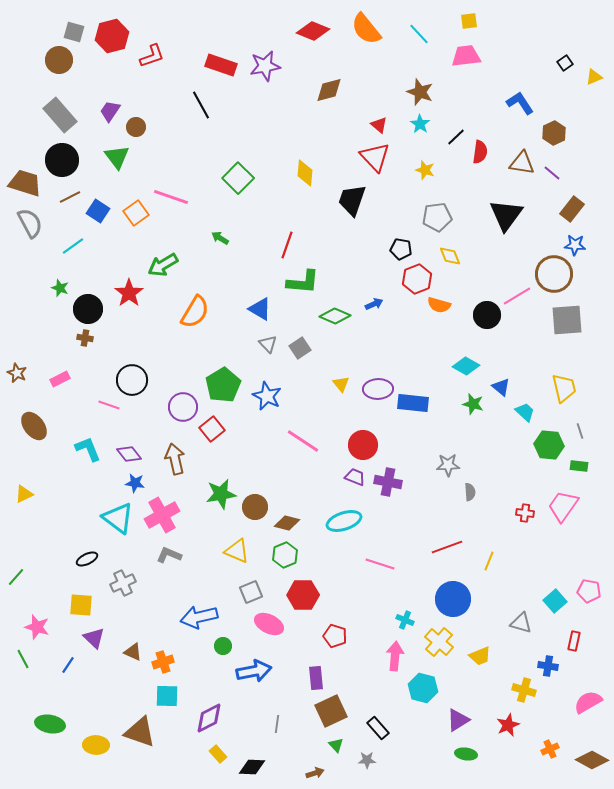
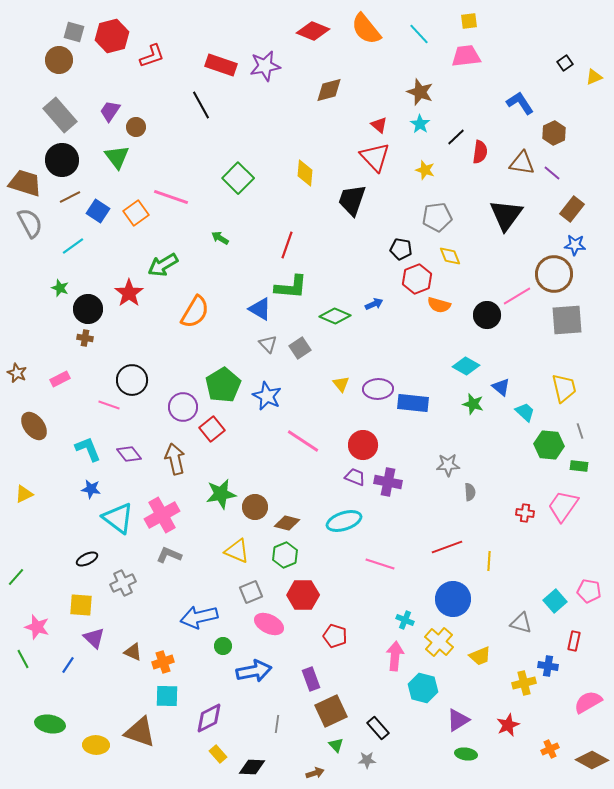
green L-shape at (303, 282): moved 12 px left, 5 px down
blue star at (135, 483): moved 44 px left, 6 px down
yellow line at (489, 561): rotated 18 degrees counterclockwise
purple rectangle at (316, 678): moved 5 px left, 1 px down; rotated 15 degrees counterclockwise
yellow cross at (524, 690): moved 7 px up; rotated 30 degrees counterclockwise
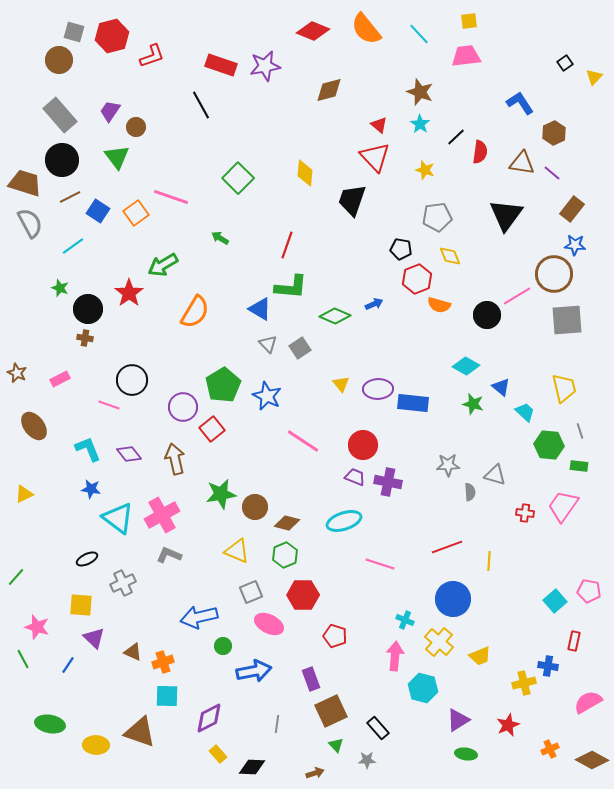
yellow triangle at (594, 77): rotated 24 degrees counterclockwise
gray triangle at (521, 623): moved 26 px left, 148 px up
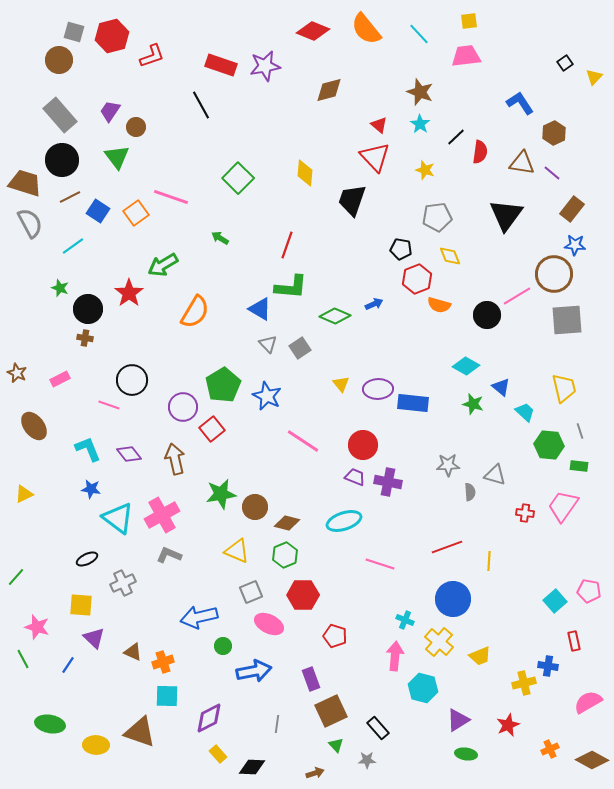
red rectangle at (574, 641): rotated 24 degrees counterclockwise
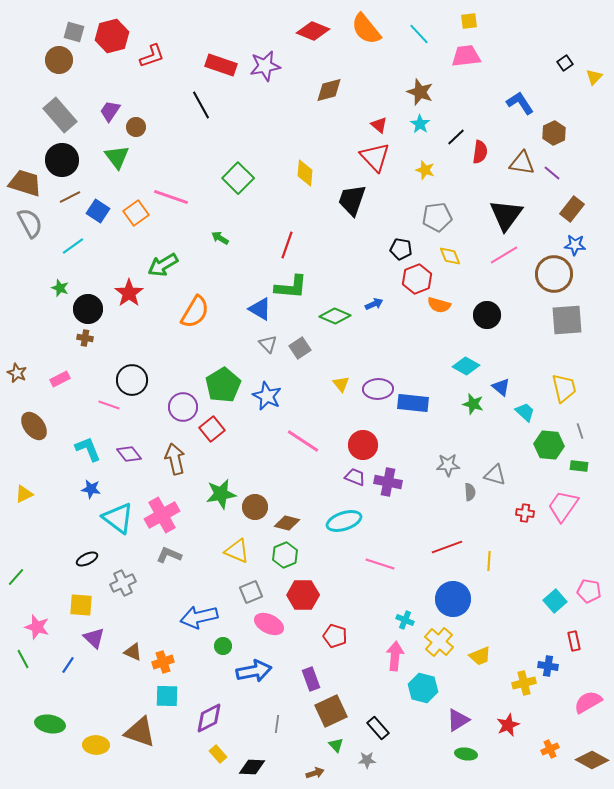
pink line at (517, 296): moved 13 px left, 41 px up
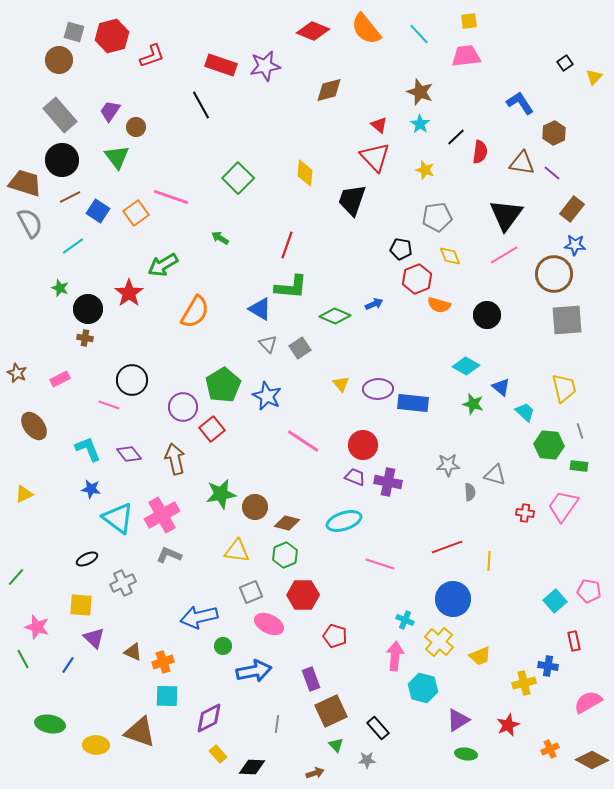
yellow triangle at (237, 551): rotated 16 degrees counterclockwise
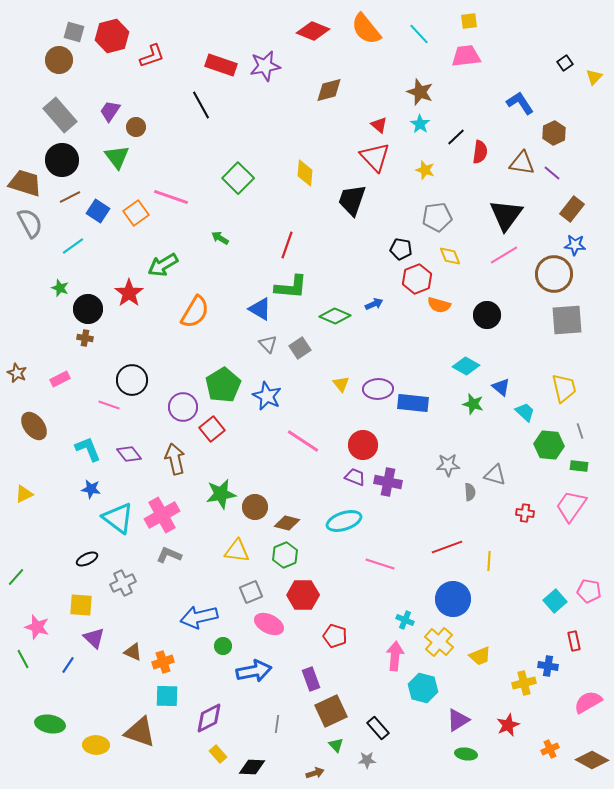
pink trapezoid at (563, 506): moved 8 px right
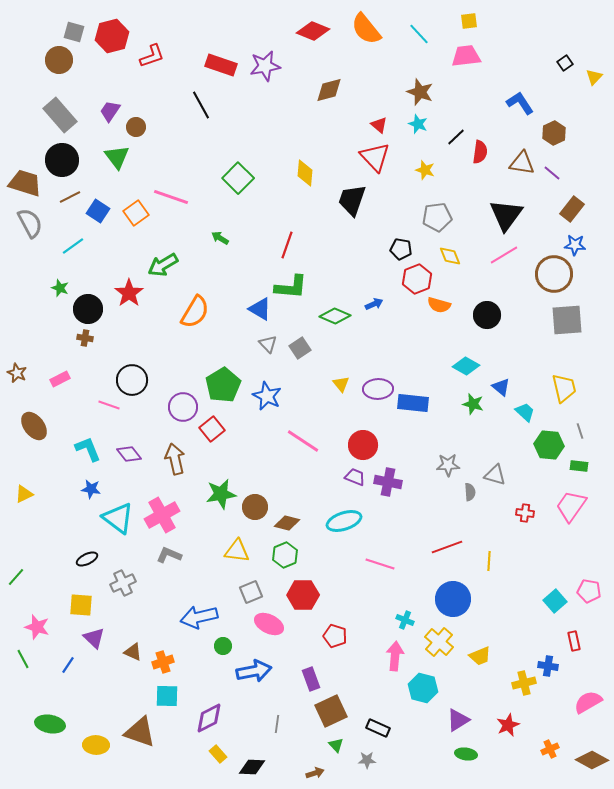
cyan star at (420, 124): moved 2 px left; rotated 12 degrees counterclockwise
black rectangle at (378, 728): rotated 25 degrees counterclockwise
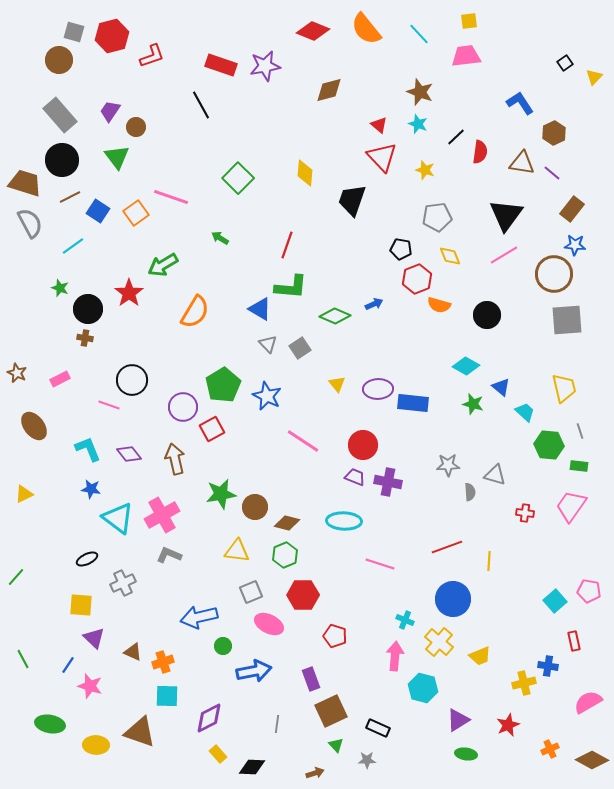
red triangle at (375, 157): moved 7 px right
yellow triangle at (341, 384): moved 4 px left
red square at (212, 429): rotated 10 degrees clockwise
cyan ellipse at (344, 521): rotated 20 degrees clockwise
pink star at (37, 627): moved 53 px right, 59 px down
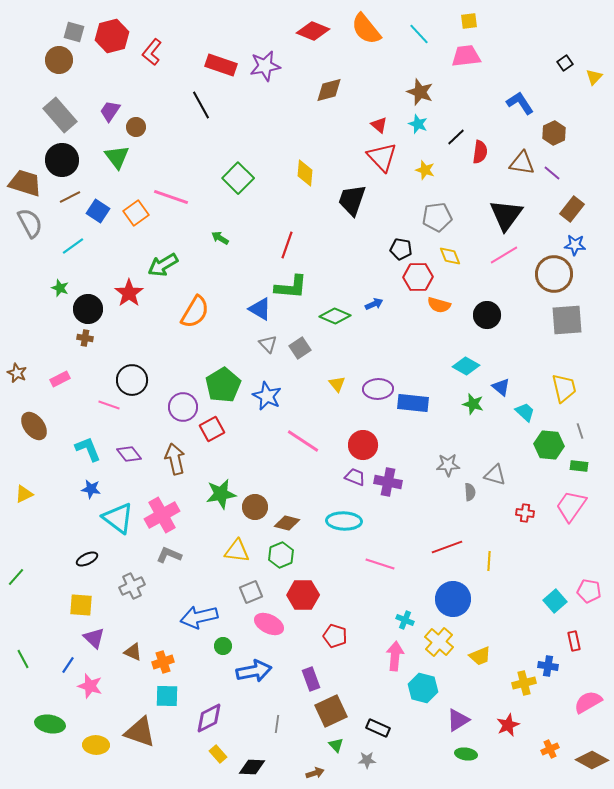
red L-shape at (152, 56): moved 4 px up; rotated 148 degrees clockwise
red hexagon at (417, 279): moved 1 px right, 2 px up; rotated 20 degrees clockwise
green hexagon at (285, 555): moved 4 px left
gray cross at (123, 583): moved 9 px right, 3 px down
